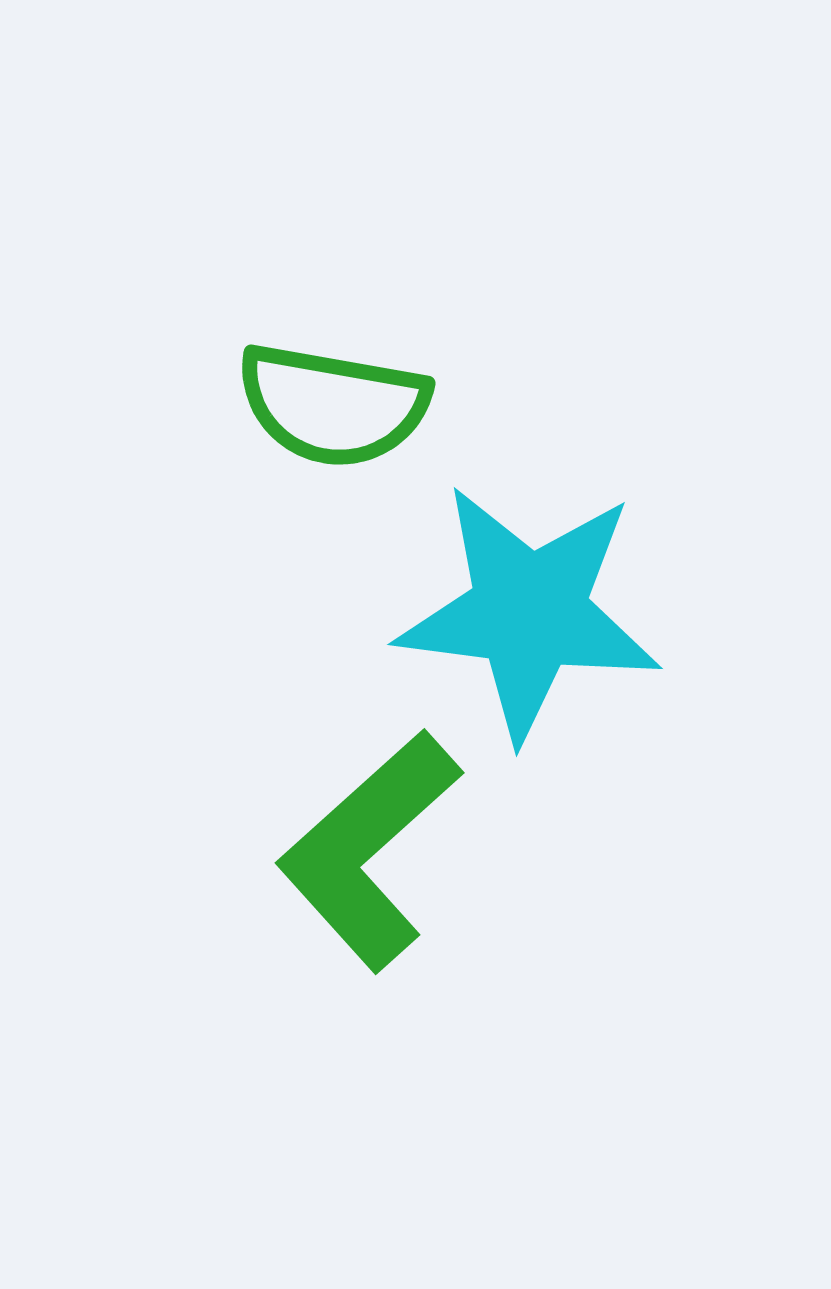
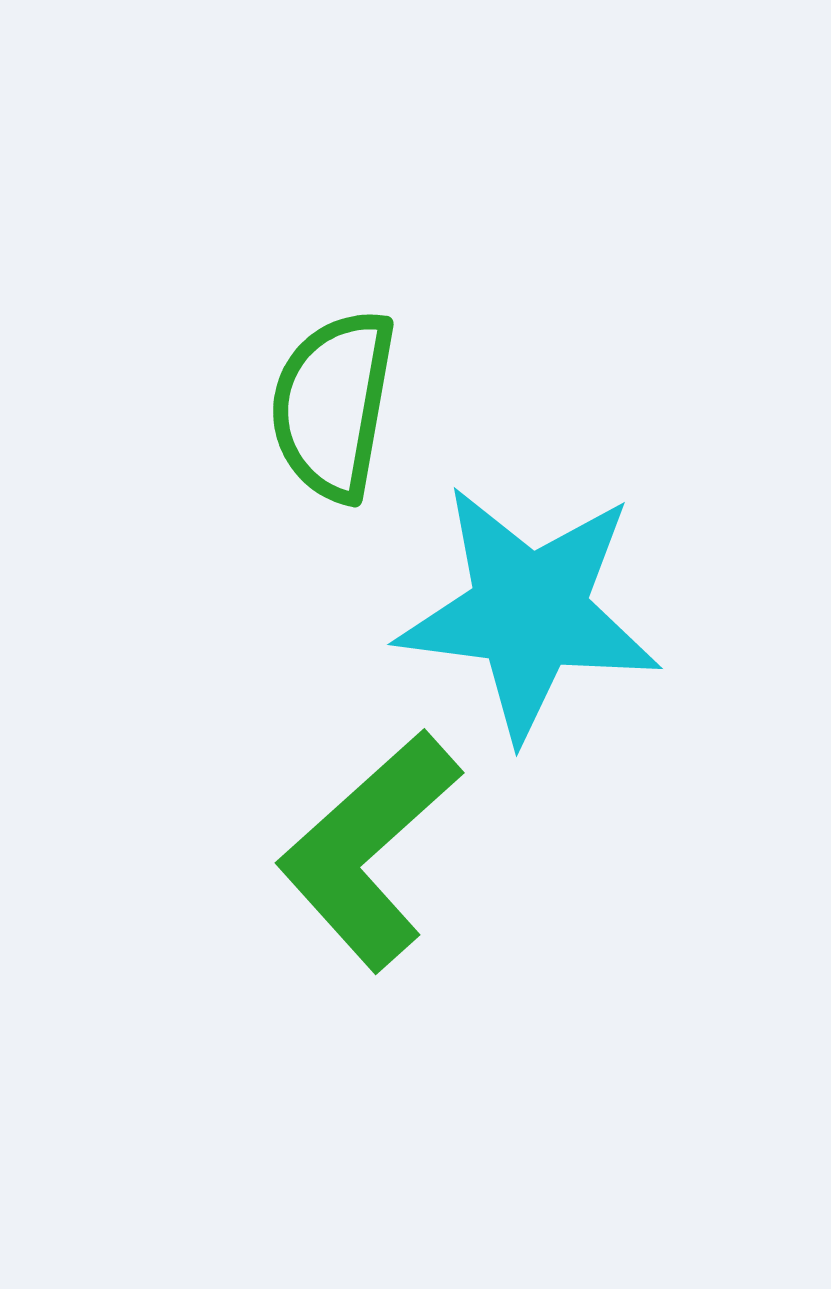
green semicircle: rotated 90 degrees clockwise
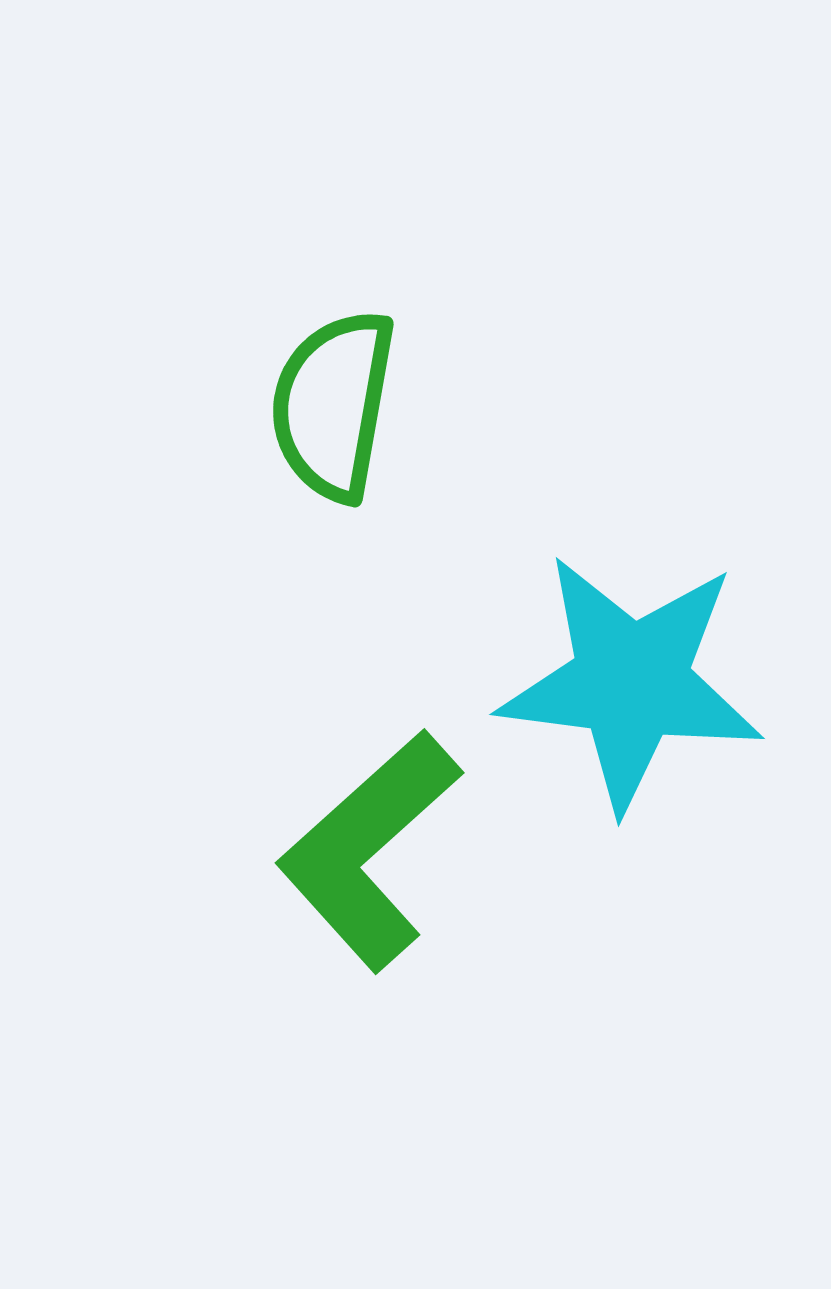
cyan star: moved 102 px right, 70 px down
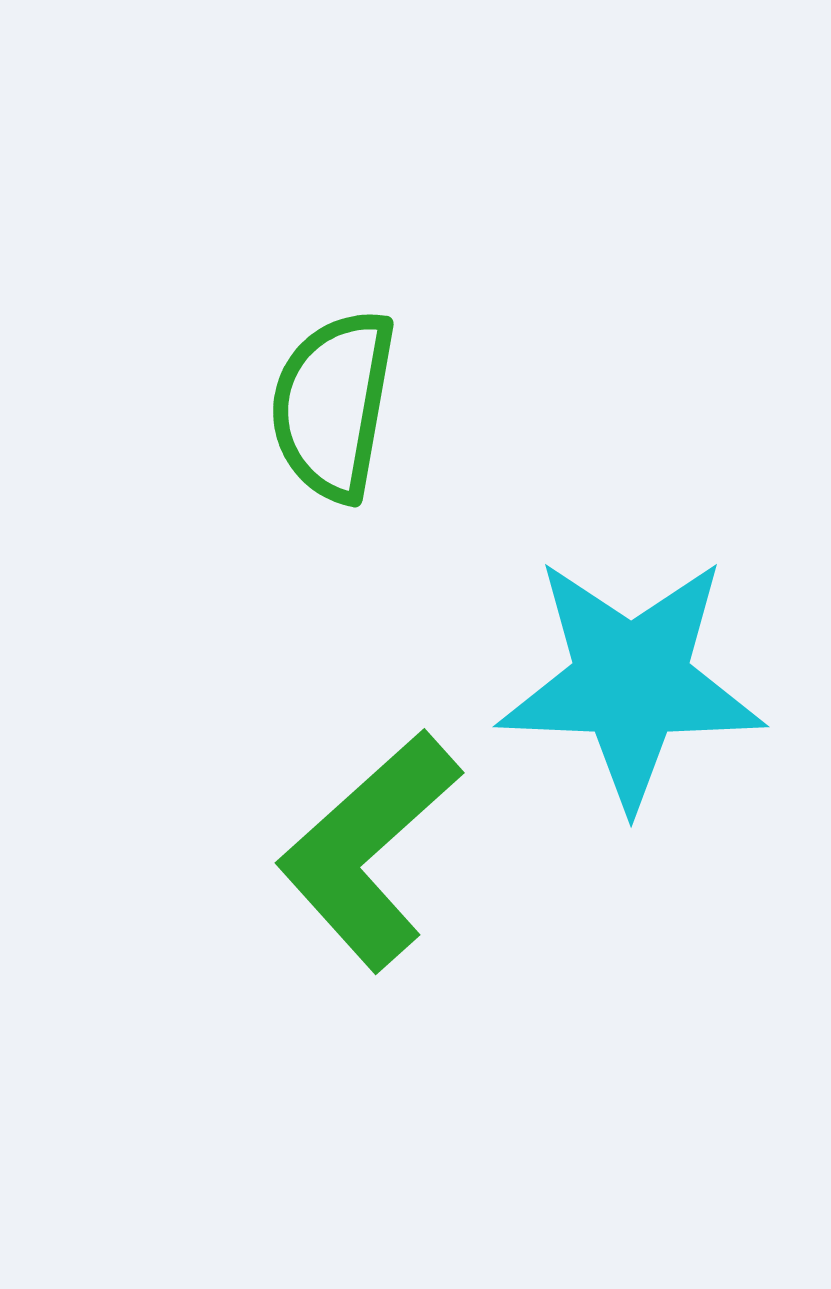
cyan star: rotated 5 degrees counterclockwise
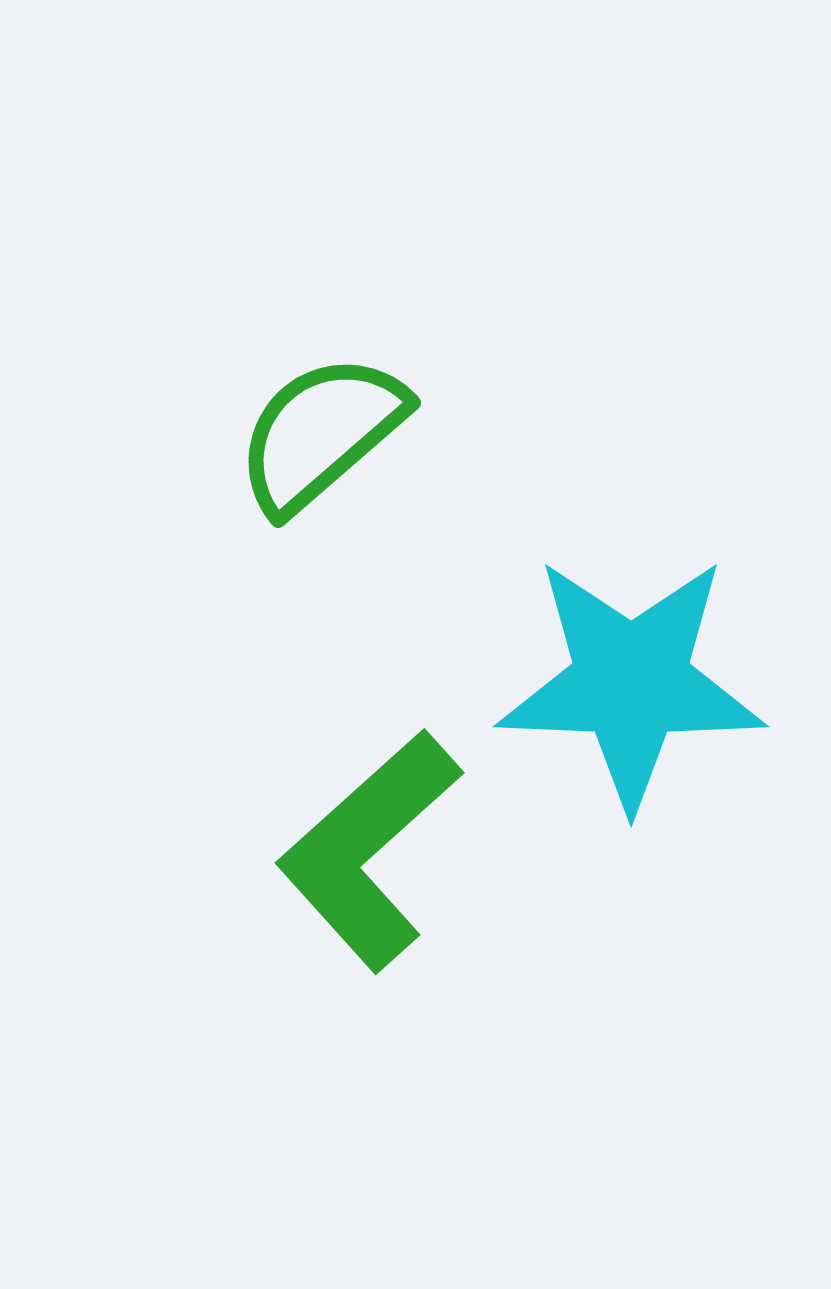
green semicircle: moved 12 px left, 28 px down; rotated 39 degrees clockwise
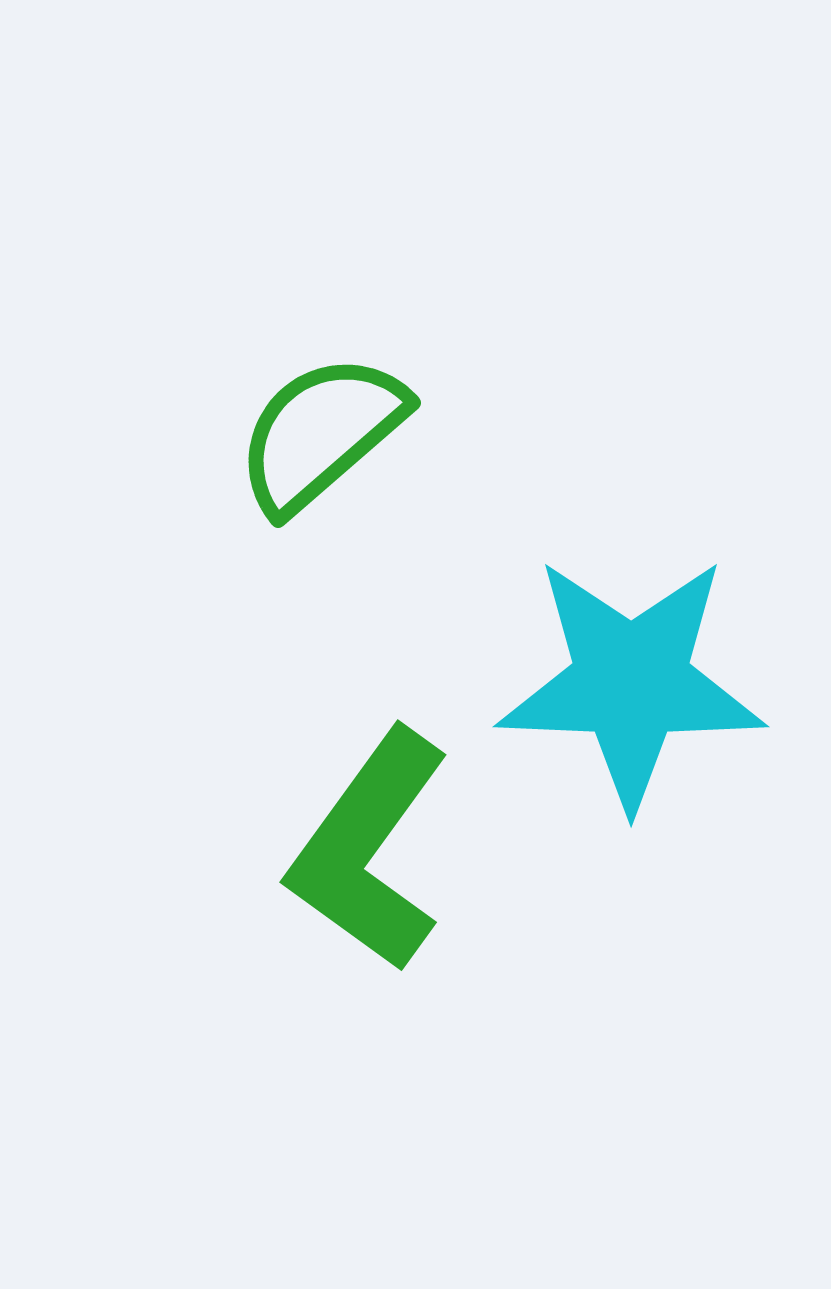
green L-shape: rotated 12 degrees counterclockwise
